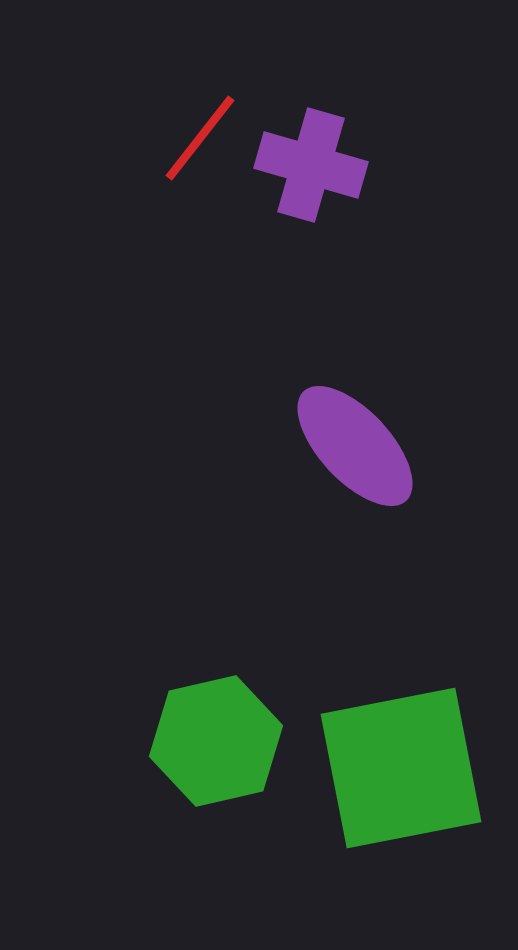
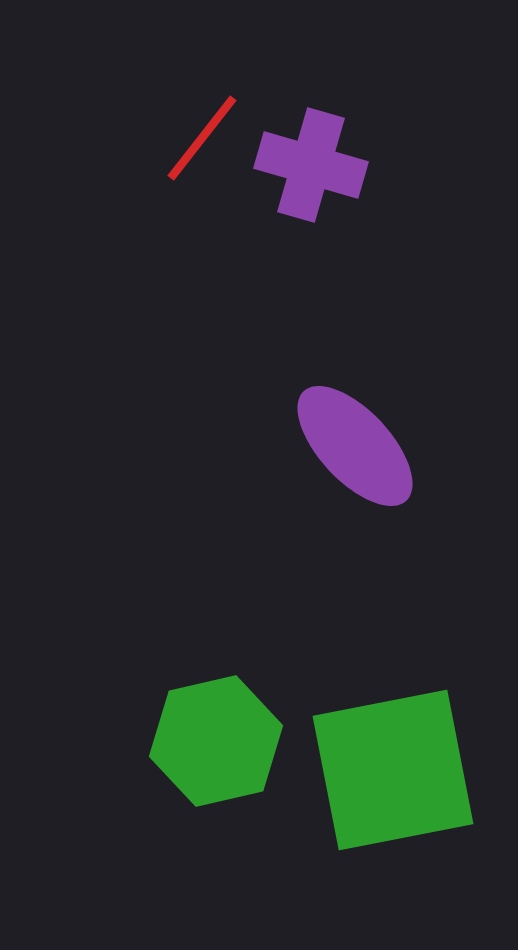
red line: moved 2 px right
green square: moved 8 px left, 2 px down
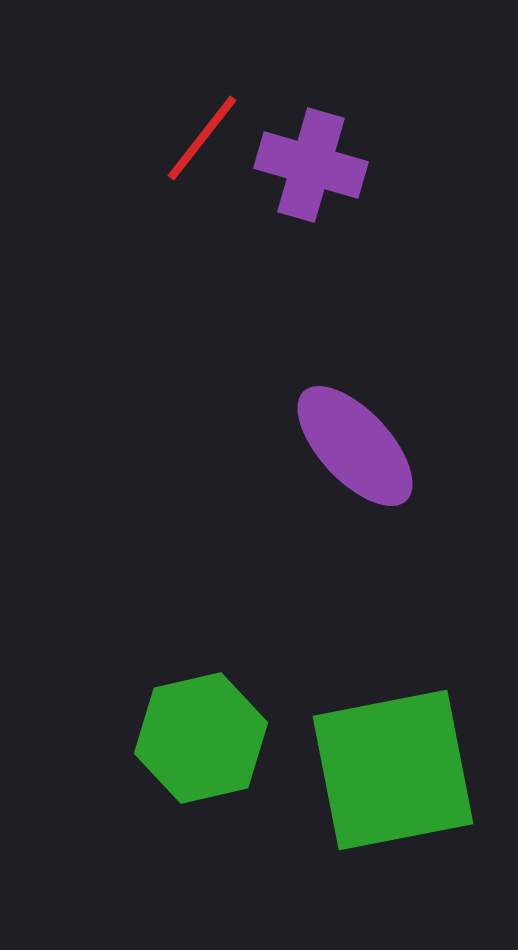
green hexagon: moved 15 px left, 3 px up
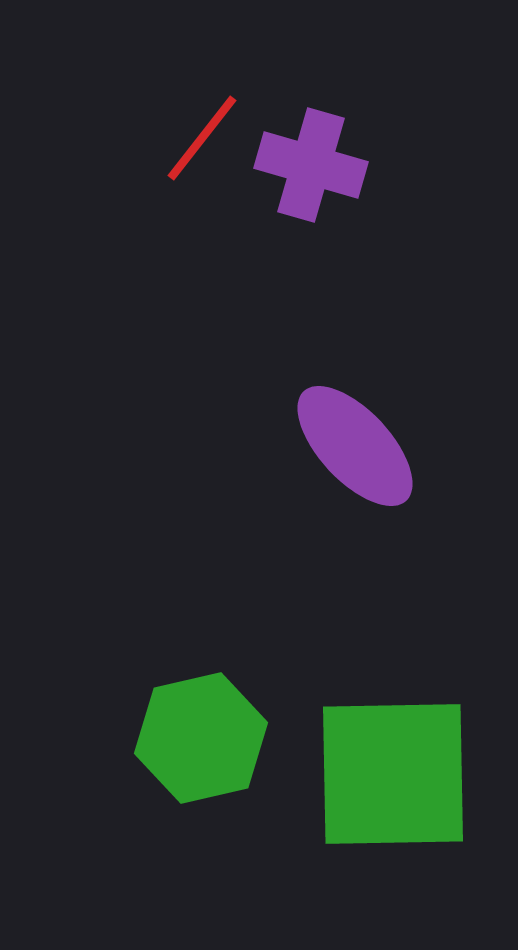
green square: moved 4 px down; rotated 10 degrees clockwise
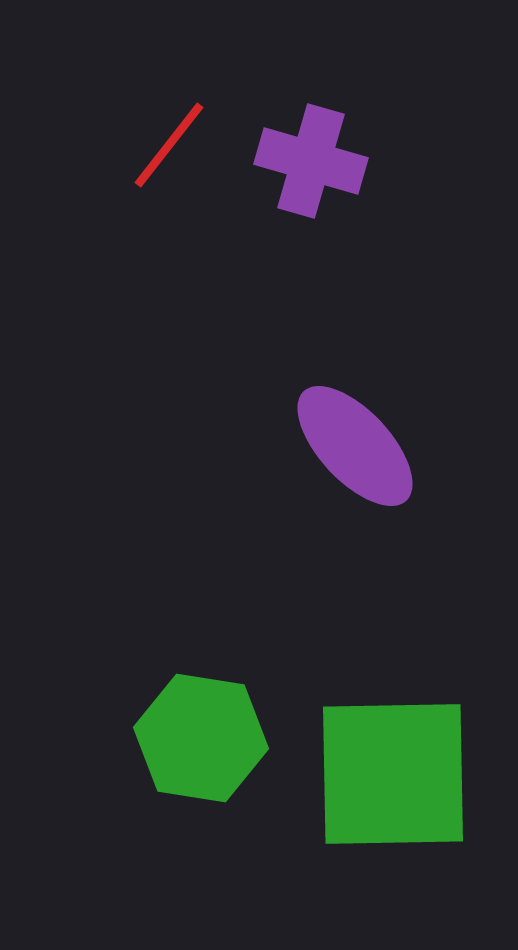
red line: moved 33 px left, 7 px down
purple cross: moved 4 px up
green hexagon: rotated 22 degrees clockwise
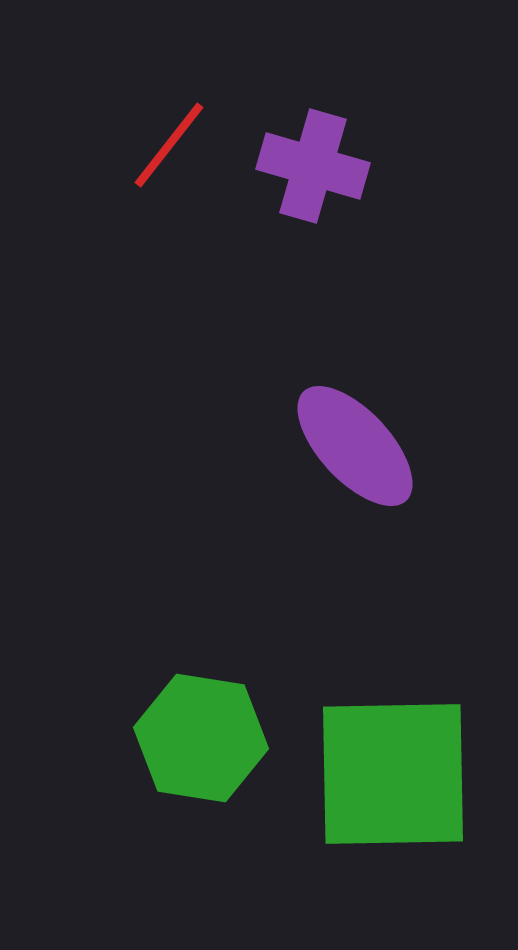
purple cross: moved 2 px right, 5 px down
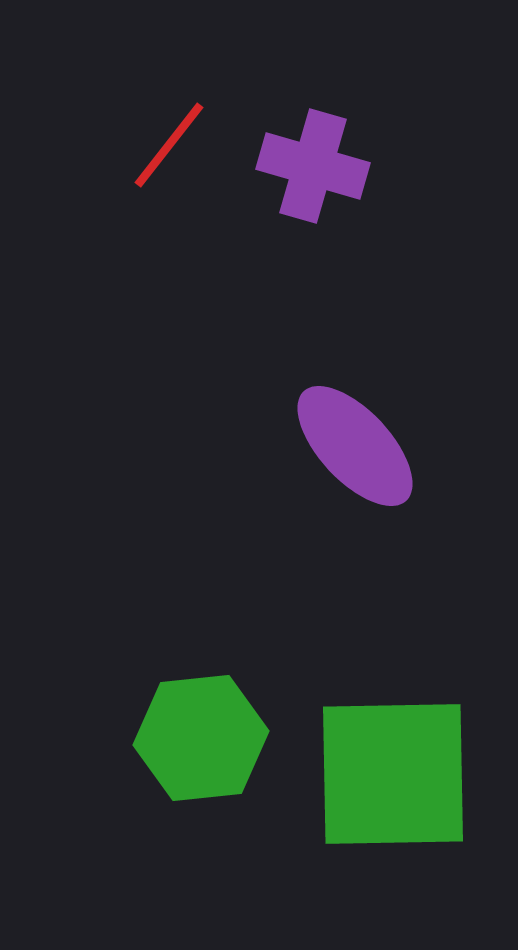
green hexagon: rotated 15 degrees counterclockwise
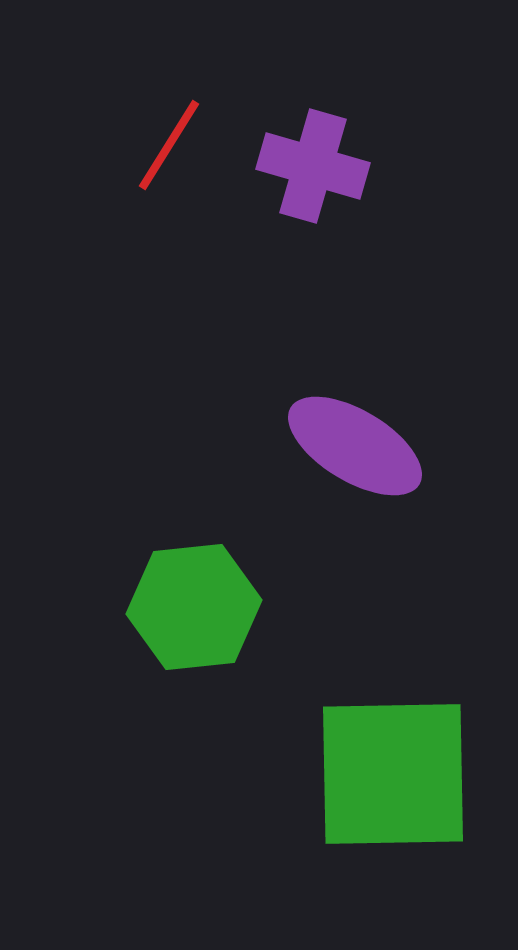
red line: rotated 6 degrees counterclockwise
purple ellipse: rotated 16 degrees counterclockwise
green hexagon: moved 7 px left, 131 px up
